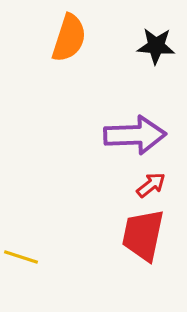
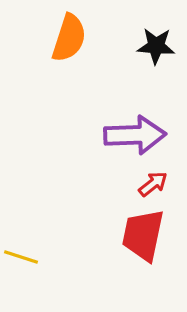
red arrow: moved 2 px right, 1 px up
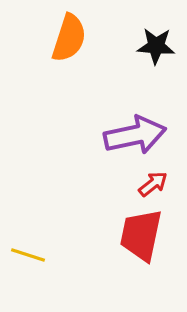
purple arrow: rotated 10 degrees counterclockwise
red trapezoid: moved 2 px left
yellow line: moved 7 px right, 2 px up
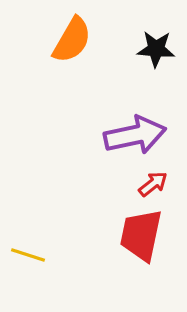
orange semicircle: moved 3 px right, 2 px down; rotated 12 degrees clockwise
black star: moved 3 px down
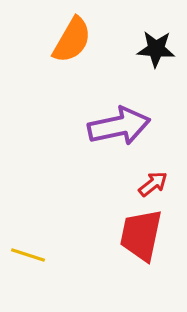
purple arrow: moved 16 px left, 9 px up
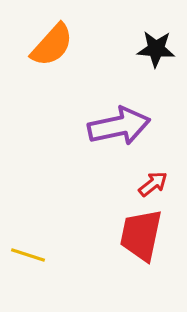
orange semicircle: moved 20 px left, 5 px down; rotated 12 degrees clockwise
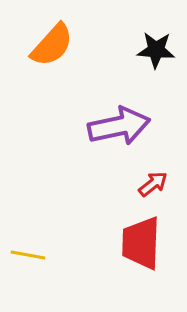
black star: moved 1 px down
red trapezoid: moved 8 px down; rotated 10 degrees counterclockwise
yellow line: rotated 8 degrees counterclockwise
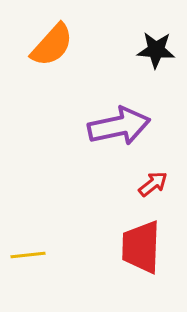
red trapezoid: moved 4 px down
yellow line: rotated 16 degrees counterclockwise
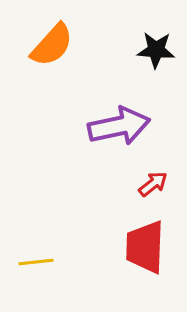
red trapezoid: moved 4 px right
yellow line: moved 8 px right, 7 px down
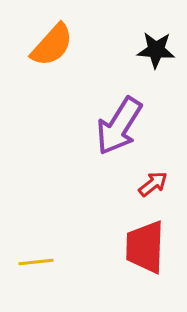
purple arrow: rotated 134 degrees clockwise
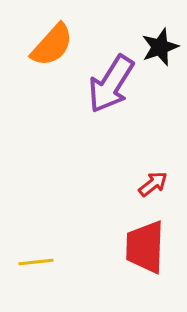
black star: moved 4 px right, 3 px up; rotated 24 degrees counterclockwise
purple arrow: moved 8 px left, 42 px up
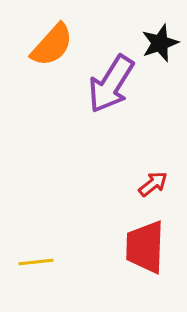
black star: moved 4 px up
